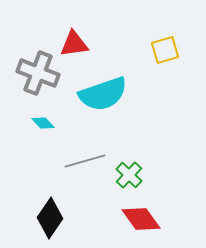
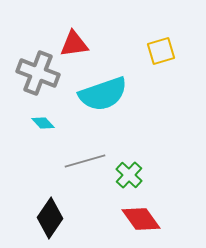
yellow square: moved 4 px left, 1 px down
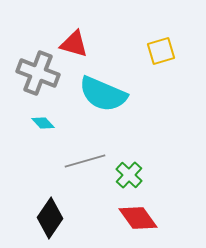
red triangle: rotated 24 degrees clockwise
cyan semicircle: rotated 42 degrees clockwise
red diamond: moved 3 px left, 1 px up
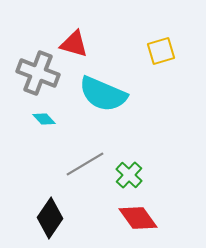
cyan diamond: moved 1 px right, 4 px up
gray line: moved 3 px down; rotated 15 degrees counterclockwise
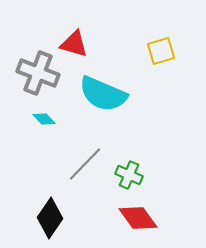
gray line: rotated 15 degrees counterclockwise
green cross: rotated 20 degrees counterclockwise
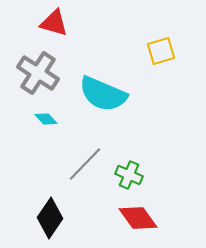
red triangle: moved 20 px left, 21 px up
gray cross: rotated 12 degrees clockwise
cyan diamond: moved 2 px right
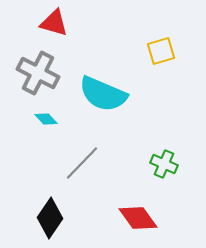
gray cross: rotated 6 degrees counterclockwise
gray line: moved 3 px left, 1 px up
green cross: moved 35 px right, 11 px up
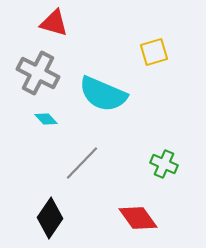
yellow square: moved 7 px left, 1 px down
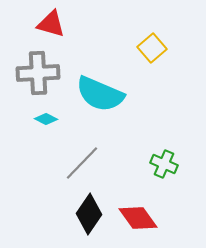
red triangle: moved 3 px left, 1 px down
yellow square: moved 2 px left, 4 px up; rotated 24 degrees counterclockwise
gray cross: rotated 30 degrees counterclockwise
cyan semicircle: moved 3 px left
cyan diamond: rotated 20 degrees counterclockwise
black diamond: moved 39 px right, 4 px up
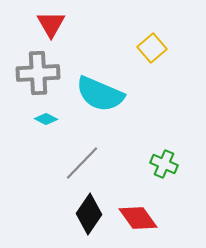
red triangle: rotated 44 degrees clockwise
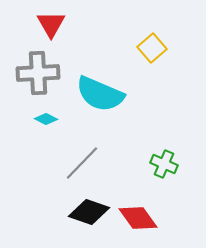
black diamond: moved 2 px up; rotated 75 degrees clockwise
